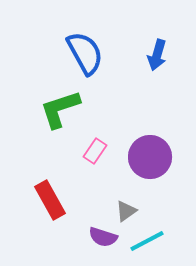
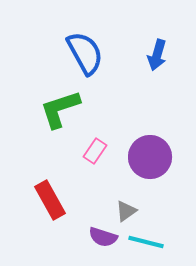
cyan line: moved 1 px left, 1 px down; rotated 42 degrees clockwise
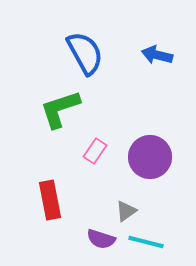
blue arrow: rotated 88 degrees clockwise
red rectangle: rotated 18 degrees clockwise
purple semicircle: moved 2 px left, 2 px down
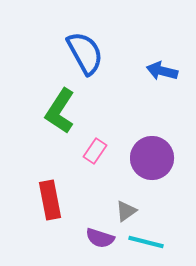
blue arrow: moved 5 px right, 16 px down
green L-shape: moved 2 px down; rotated 39 degrees counterclockwise
purple circle: moved 2 px right, 1 px down
purple semicircle: moved 1 px left, 1 px up
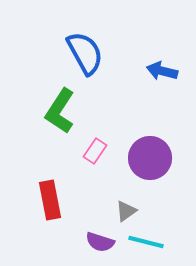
purple circle: moved 2 px left
purple semicircle: moved 4 px down
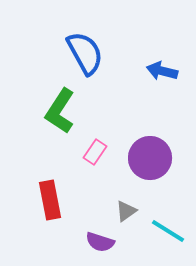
pink rectangle: moved 1 px down
cyan line: moved 22 px right, 11 px up; rotated 18 degrees clockwise
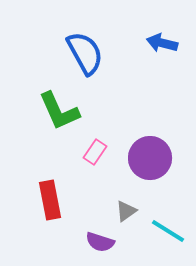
blue arrow: moved 28 px up
green L-shape: moved 1 px left; rotated 57 degrees counterclockwise
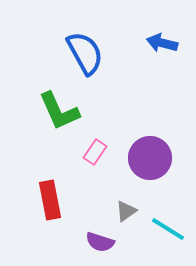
cyan line: moved 2 px up
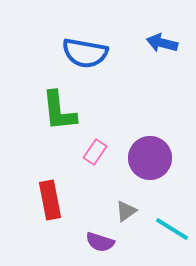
blue semicircle: rotated 129 degrees clockwise
green L-shape: rotated 18 degrees clockwise
cyan line: moved 4 px right
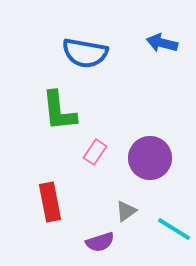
red rectangle: moved 2 px down
cyan line: moved 2 px right
purple semicircle: rotated 36 degrees counterclockwise
